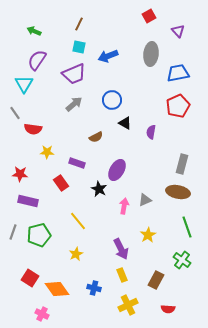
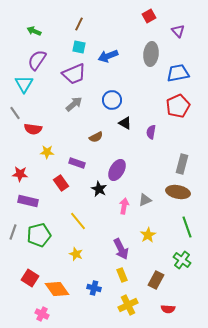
yellow star at (76, 254): rotated 24 degrees counterclockwise
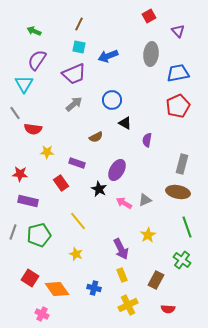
purple semicircle at (151, 132): moved 4 px left, 8 px down
pink arrow at (124, 206): moved 3 px up; rotated 70 degrees counterclockwise
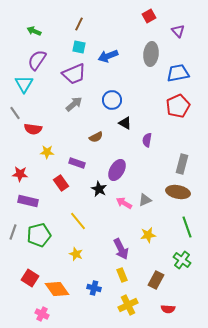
yellow star at (148, 235): rotated 21 degrees clockwise
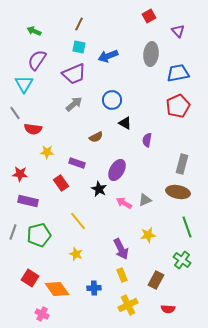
blue cross at (94, 288): rotated 16 degrees counterclockwise
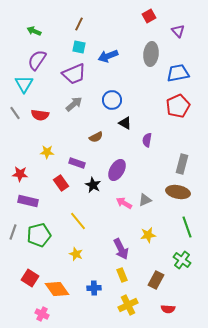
red semicircle at (33, 129): moved 7 px right, 14 px up
black star at (99, 189): moved 6 px left, 4 px up
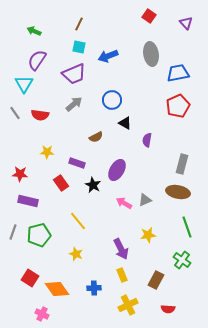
red square at (149, 16): rotated 24 degrees counterclockwise
purple triangle at (178, 31): moved 8 px right, 8 px up
gray ellipse at (151, 54): rotated 15 degrees counterclockwise
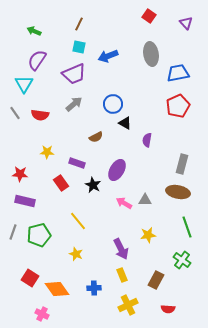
blue circle at (112, 100): moved 1 px right, 4 px down
gray triangle at (145, 200): rotated 24 degrees clockwise
purple rectangle at (28, 201): moved 3 px left
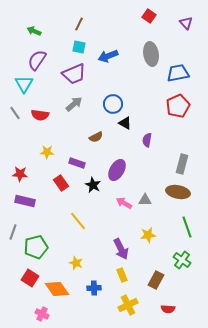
green pentagon at (39, 235): moved 3 px left, 12 px down
yellow star at (76, 254): moved 9 px down
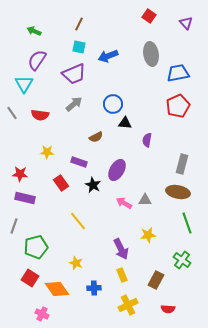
gray line at (15, 113): moved 3 px left
black triangle at (125, 123): rotated 24 degrees counterclockwise
purple rectangle at (77, 163): moved 2 px right, 1 px up
purple rectangle at (25, 201): moved 3 px up
green line at (187, 227): moved 4 px up
gray line at (13, 232): moved 1 px right, 6 px up
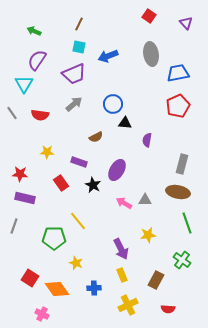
green pentagon at (36, 247): moved 18 px right, 9 px up; rotated 15 degrees clockwise
